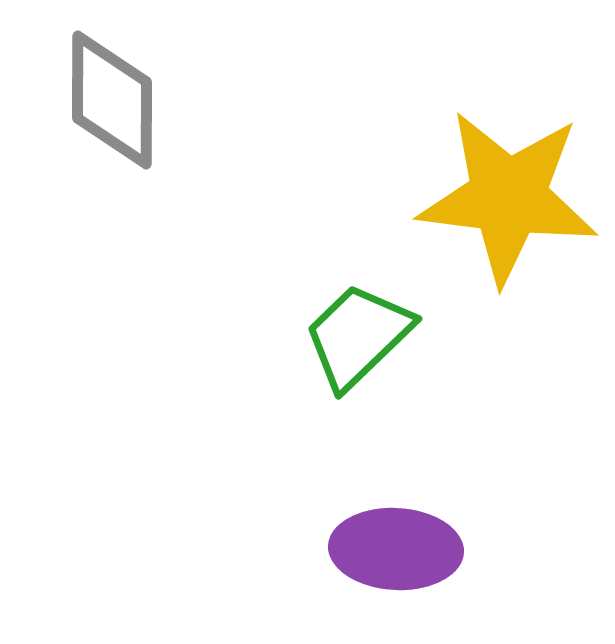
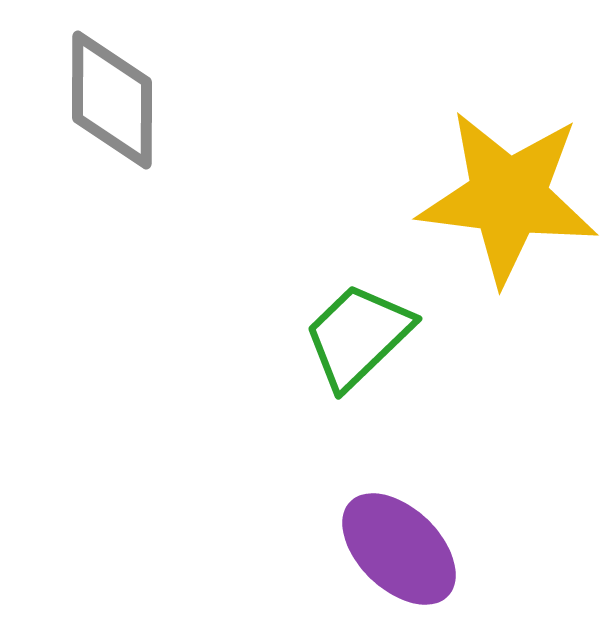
purple ellipse: moved 3 px right; rotated 41 degrees clockwise
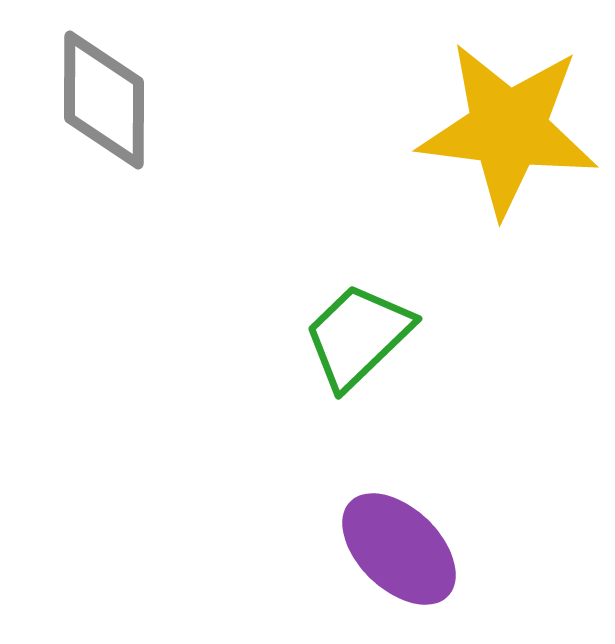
gray diamond: moved 8 px left
yellow star: moved 68 px up
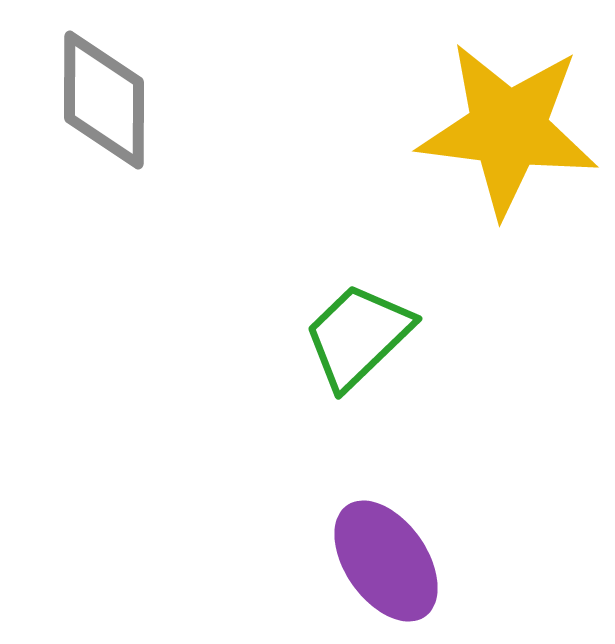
purple ellipse: moved 13 px left, 12 px down; rotated 11 degrees clockwise
